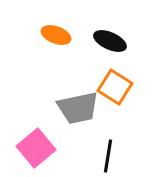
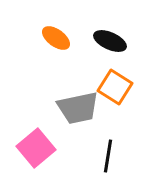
orange ellipse: moved 3 px down; rotated 16 degrees clockwise
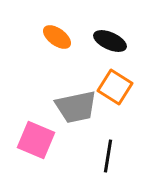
orange ellipse: moved 1 px right, 1 px up
gray trapezoid: moved 2 px left, 1 px up
pink square: moved 8 px up; rotated 27 degrees counterclockwise
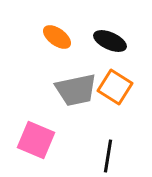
gray trapezoid: moved 17 px up
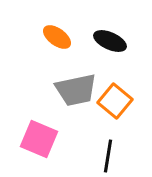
orange square: moved 14 px down; rotated 8 degrees clockwise
pink square: moved 3 px right, 1 px up
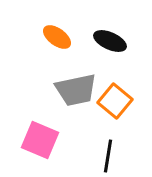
pink square: moved 1 px right, 1 px down
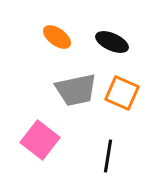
black ellipse: moved 2 px right, 1 px down
orange square: moved 7 px right, 8 px up; rotated 16 degrees counterclockwise
pink square: rotated 15 degrees clockwise
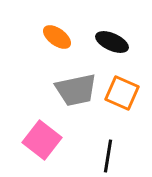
pink square: moved 2 px right
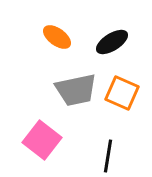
black ellipse: rotated 56 degrees counterclockwise
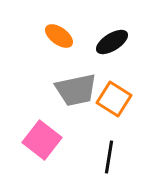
orange ellipse: moved 2 px right, 1 px up
orange square: moved 8 px left, 6 px down; rotated 8 degrees clockwise
black line: moved 1 px right, 1 px down
